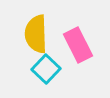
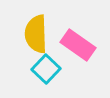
pink rectangle: rotated 28 degrees counterclockwise
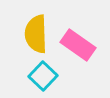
cyan square: moved 3 px left, 7 px down
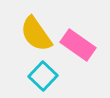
yellow semicircle: rotated 33 degrees counterclockwise
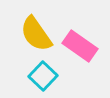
pink rectangle: moved 2 px right, 1 px down
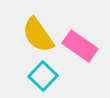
yellow semicircle: moved 2 px right, 1 px down
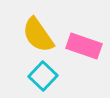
pink rectangle: moved 4 px right; rotated 16 degrees counterclockwise
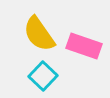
yellow semicircle: moved 1 px right, 1 px up
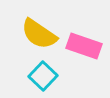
yellow semicircle: rotated 21 degrees counterclockwise
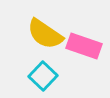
yellow semicircle: moved 6 px right
